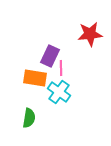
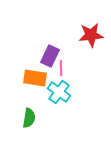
red star: moved 1 px right, 1 px down
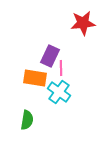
red star: moved 8 px left, 12 px up
green semicircle: moved 2 px left, 2 px down
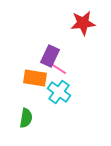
pink line: moved 2 px left, 1 px down; rotated 56 degrees counterclockwise
green semicircle: moved 1 px left, 2 px up
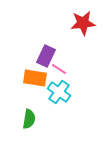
purple rectangle: moved 4 px left
green semicircle: moved 3 px right, 1 px down
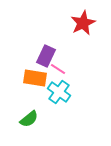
red star: rotated 20 degrees counterclockwise
pink line: moved 1 px left
green semicircle: rotated 42 degrees clockwise
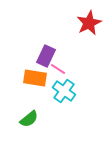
red star: moved 6 px right
cyan cross: moved 5 px right, 1 px up
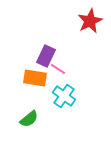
red star: moved 1 px right, 2 px up
cyan cross: moved 5 px down
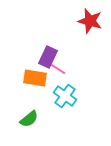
red star: rotated 30 degrees counterclockwise
purple rectangle: moved 2 px right, 1 px down
cyan cross: moved 1 px right
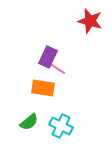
orange rectangle: moved 8 px right, 10 px down
cyan cross: moved 4 px left, 30 px down; rotated 10 degrees counterclockwise
green semicircle: moved 3 px down
